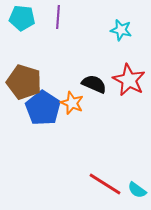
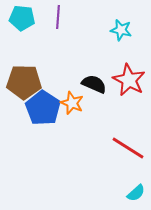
brown pentagon: rotated 16 degrees counterclockwise
red line: moved 23 px right, 36 px up
cyan semicircle: moved 1 px left, 3 px down; rotated 78 degrees counterclockwise
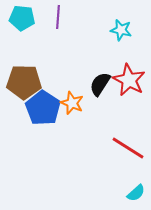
black semicircle: moved 6 px right; rotated 80 degrees counterclockwise
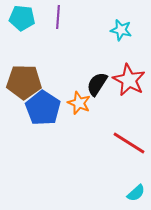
black semicircle: moved 3 px left
orange star: moved 7 px right
red line: moved 1 px right, 5 px up
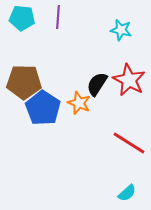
cyan semicircle: moved 9 px left
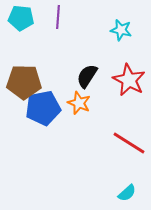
cyan pentagon: moved 1 px left
black semicircle: moved 10 px left, 8 px up
blue pentagon: rotated 28 degrees clockwise
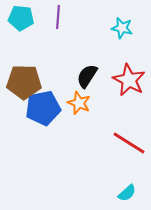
cyan star: moved 1 px right, 2 px up
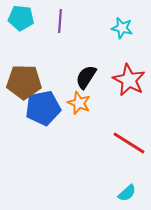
purple line: moved 2 px right, 4 px down
black semicircle: moved 1 px left, 1 px down
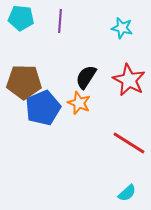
blue pentagon: rotated 12 degrees counterclockwise
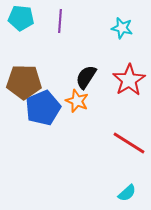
red star: rotated 12 degrees clockwise
orange star: moved 2 px left, 2 px up
